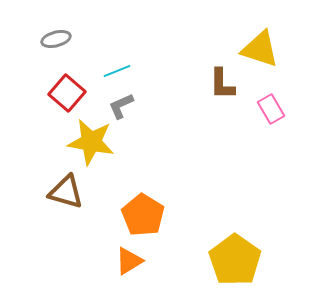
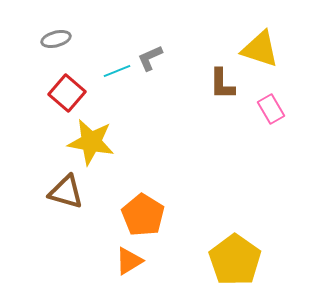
gray L-shape: moved 29 px right, 48 px up
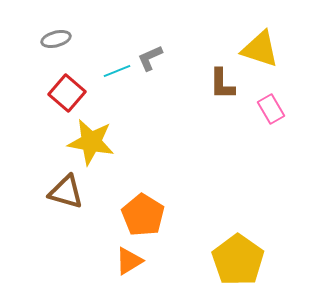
yellow pentagon: moved 3 px right
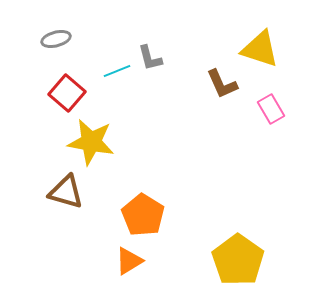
gray L-shape: rotated 80 degrees counterclockwise
brown L-shape: rotated 24 degrees counterclockwise
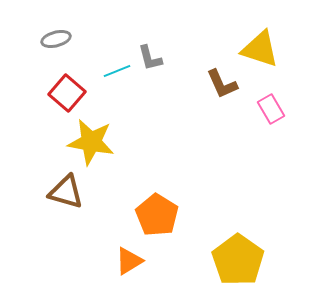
orange pentagon: moved 14 px right
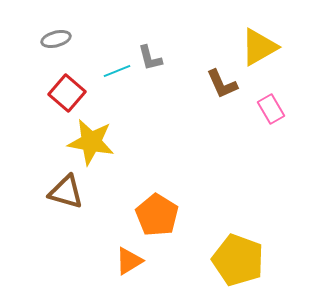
yellow triangle: moved 1 px left, 2 px up; rotated 48 degrees counterclockwise
yellow pentagon: rotated 15 degrees counterclockwise
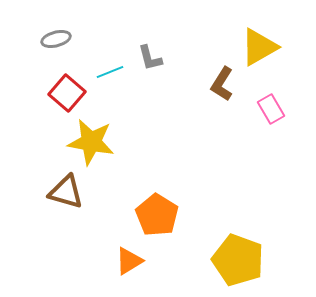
cyan line: moved 7 px left, 1 px down
brown L-shape: rotated 56 degrees clockwise
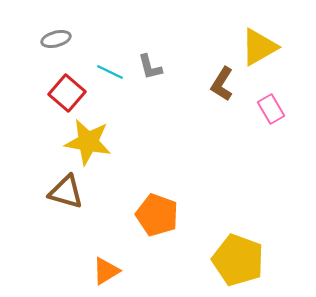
gray L-shape: moved 9 px down
cyan line: rotated 48 degrees clockwise
yellow star: moved 3 px left
orange pentagon: rotated 12 degrees counterclockwise
orange triangle: moved 23 px left, 10 px down
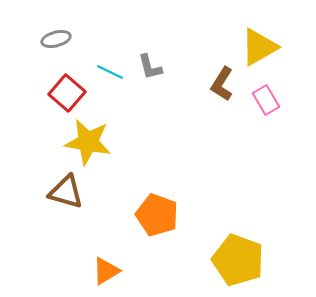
pink rectangle: moved 5 px left, 9 px up
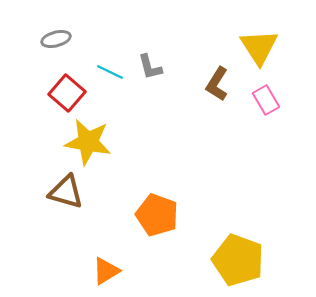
yellow triangle: rotated 33 degrees counterclockwise
brown L-shape: moved 5 px left
